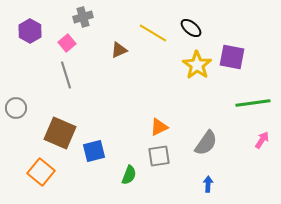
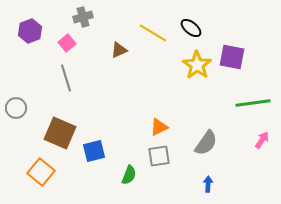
purple hexagon: rotated 10 degrees clockwise
gray line: moved 3 px down
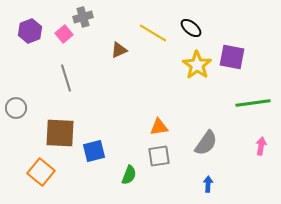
pink square: moved 3 px left, 9 px up
orange triangle: rotated 18 degrees clockwise
brown square: rotated 20 degrees counterclockwise
pink arrow: moved 1 px left, 6 px down; rotated 24 degrees counterclockwise
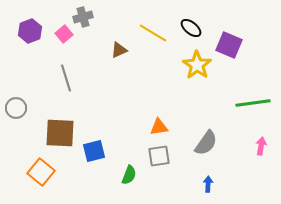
purple square: moved 3 px left, 12 px up; rotated 12 degrees clockwise
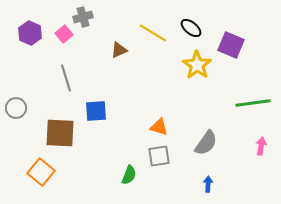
purple hexagon: moved 2 px down; rotated 15 degrees counterclockwise
purple square: moved 2 px right
orange triangle: rotated 24 degrees clockwise
blue square: moved 2 px right, 40 px up; rotated 10 degrees clockwise
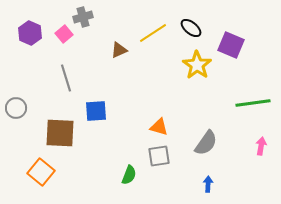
yellow line: rotated 64 degrees counterclockwise
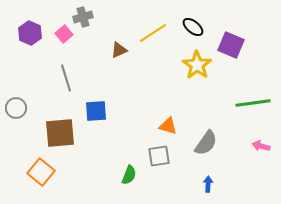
black ellipse: moved 2 px right, 1 px up
orange triangle: moved 9 px right, 1 px up
brown square: rotated 8 degrees counterclockwise
pink arrow: rotated 84 degrees counterclockwise
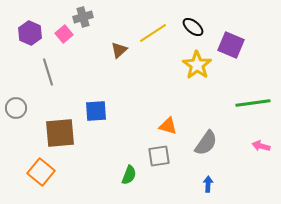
brown triangle: rotated 18 degrees counterclockwise
gray line: moved 18 px left, 6 px up
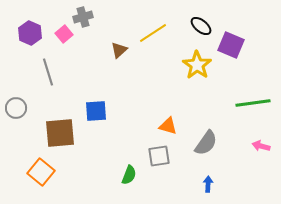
black ellipse: moved 8 px right, 1 px up
